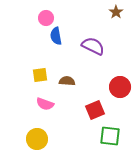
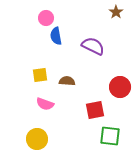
red square: rotated 12 degrees clockwise
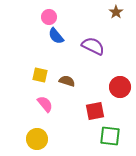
pink circle: moved 3 px right, 1 px up
blue semicircle: rotated 30 degrees counterclockwise
yellow square: rotated 21 degrees clockwise
brown semicircle: rotated 14 degrees clockwise
pink semicircle: rotated 150 degrees counterclockwise
red square: moved 1 px down
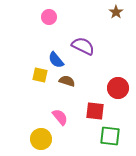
blue semicircle: moved 24 px down
purple semicircle: moved 10 px left
red circle: moved 2 px left, 1 px down
pink semicircle: moved 15 px right, 13 px down
red square: rotated 18 degrees clockwise
yellow circle: moved 4 px right
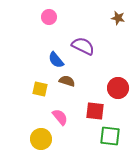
brown star: moved 2 px right, 6 px down; rotated 24 degrees counterclockwise
yellow square: moved 14 px down
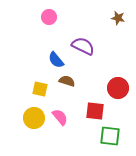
yellow circle: moved 7 px left, 21 px up
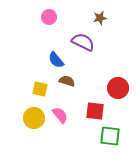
brown star: moved 18 px left; rotated 24 degrees counterclockwise
purple semicircle: moved 4 px up
pink semicircle: moved 2 px up
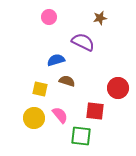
blue semicircle: rotated 114 degrees clockwise
green square: moved 29 px left
